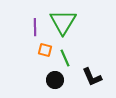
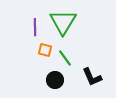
green line: rotated 12 degrees counterclockwise
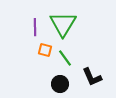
green triangle: moved 2 px down
black circle: moved 5 px right, 4 px down
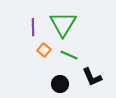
purple line: moved 2 px left
orange square: moved 1 px left; rotated 24 degrees clockwise
green line: moved 4 px right, 3 px up; rotated 30 degrees counterclockwise
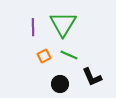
orange square: moved 6 px down; rotated 24 degrees clockwise
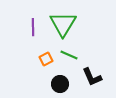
orange square: moved 2 px right, 3 px down
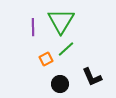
green triangle: moved 2 px left, 3 px up
green line: moved 3 px left, 6 px up; rotated 66 degrees counterclockwise
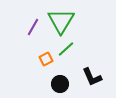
purple line: rotated 30 degrees clockwise
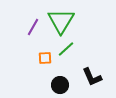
orange square: moved 1 px left, 1 px up; rotated 24 degrees clockwise
black circle: moved 1 px down
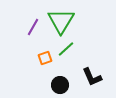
orange square: rotated 16 degrees counterclockwise
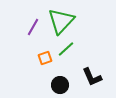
green triangle: rotated 12 degrees clockwise
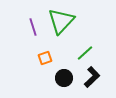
purple line: rotated 48 degrees counterclockwise
green line: moved 19 px right, 4 px down
black L-shape: rotated 110 degrees counterclockwise
black circle: moved 4 px right, 7 px up
